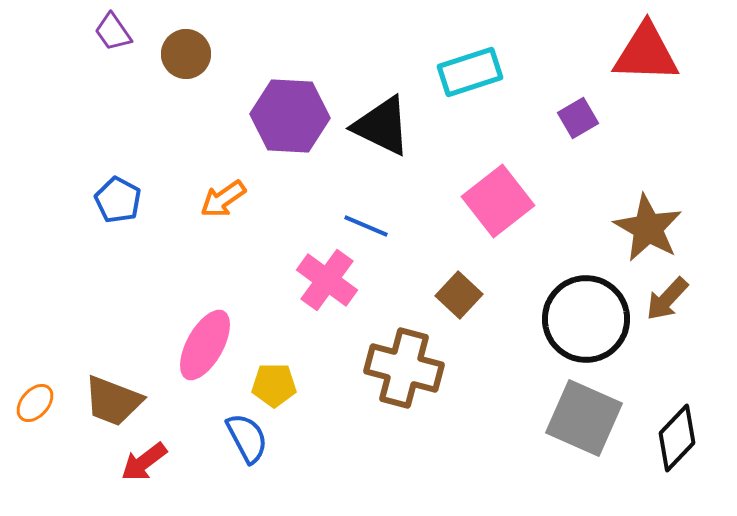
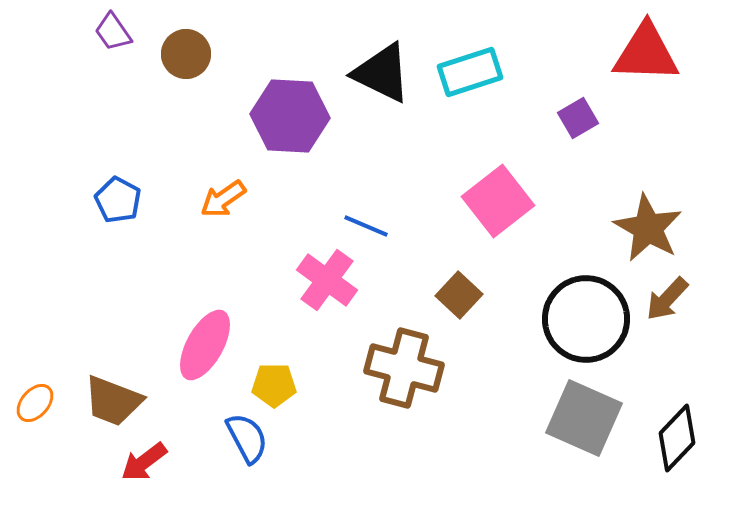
black triangle: moved 53 px up
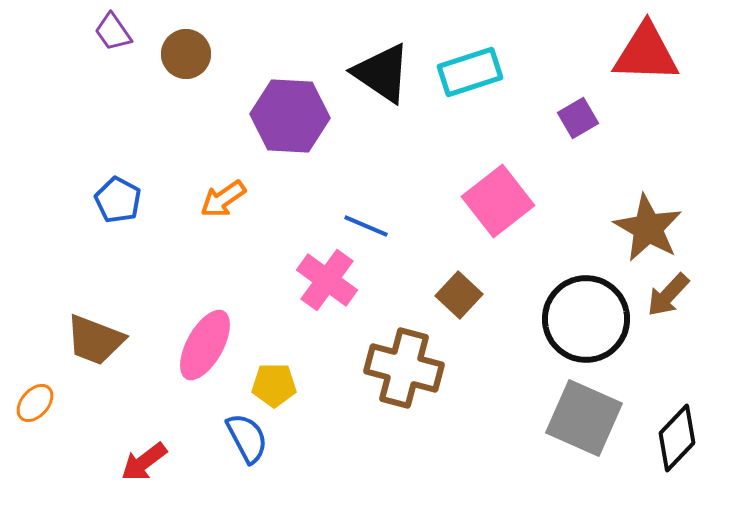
black triangle: rotated 8 degrees clockwise
brown arrow: moved 1 px right, 4 px up
brown trapezoid: moved 18 px left, 61 px up
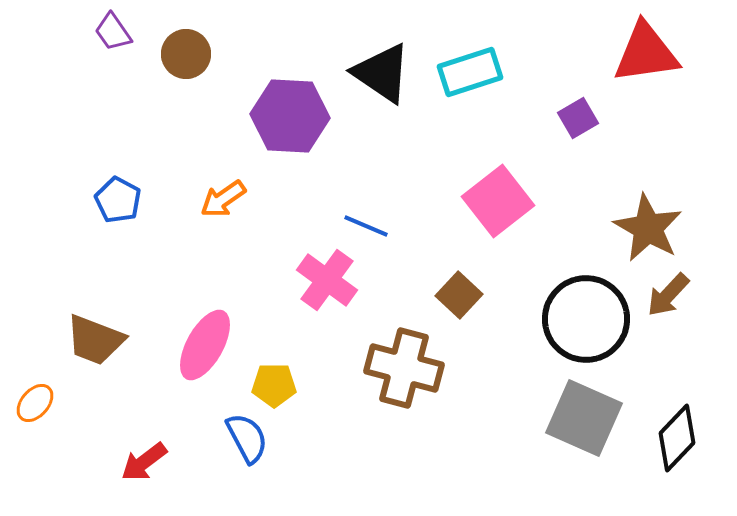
red triangle: rotated 10 degrees counterclockwise
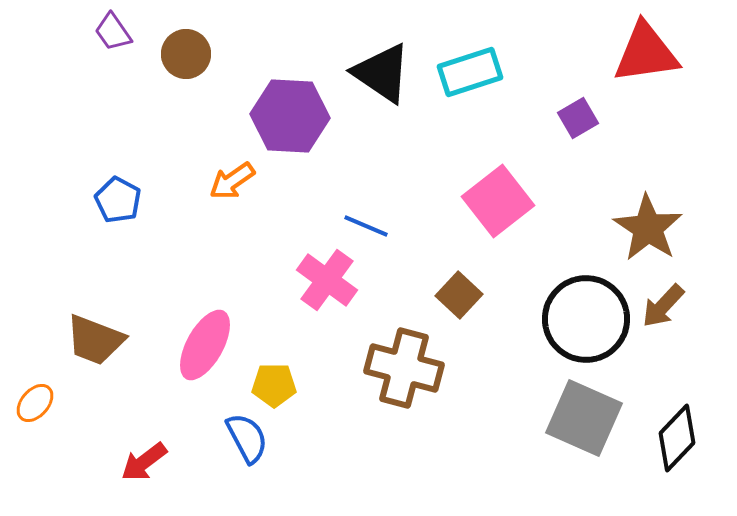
orange arrow: moved 9 px right, 18 px up
brown star: rotated 4 degrees clockwise
brown arrow: moved 5 px left, 11 px down
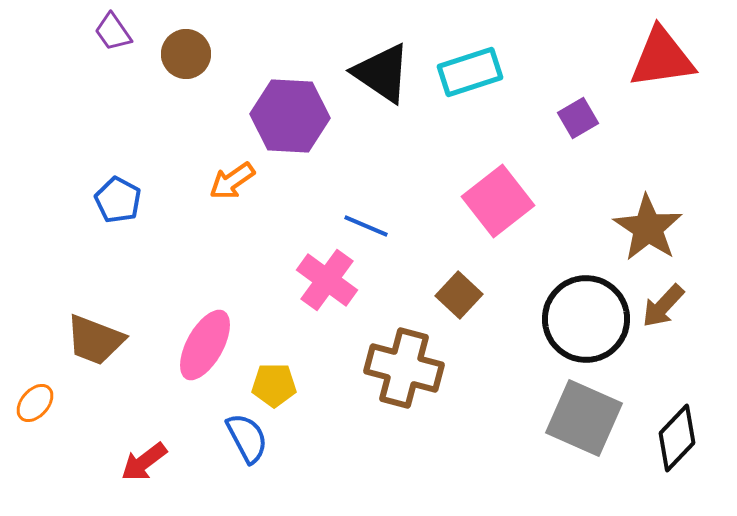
red triangle: moved 16 px right, 5 px down
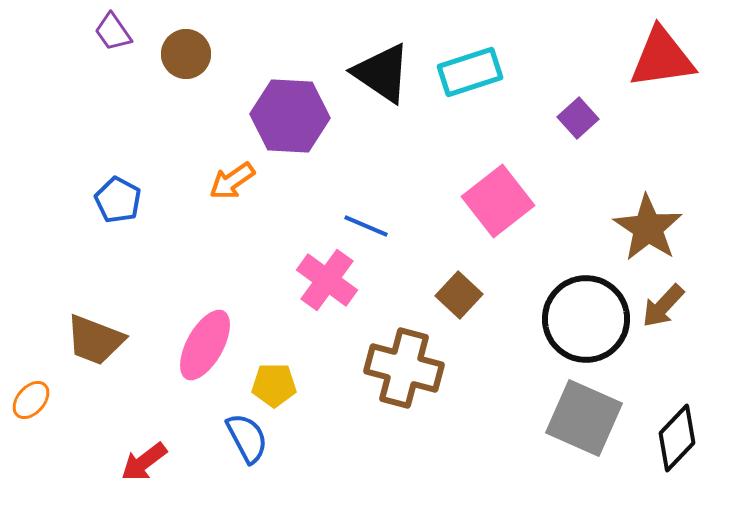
purple square: rotated 12 degrees counterclockwise
orange ellipse: moved 4 px left, 3 px up
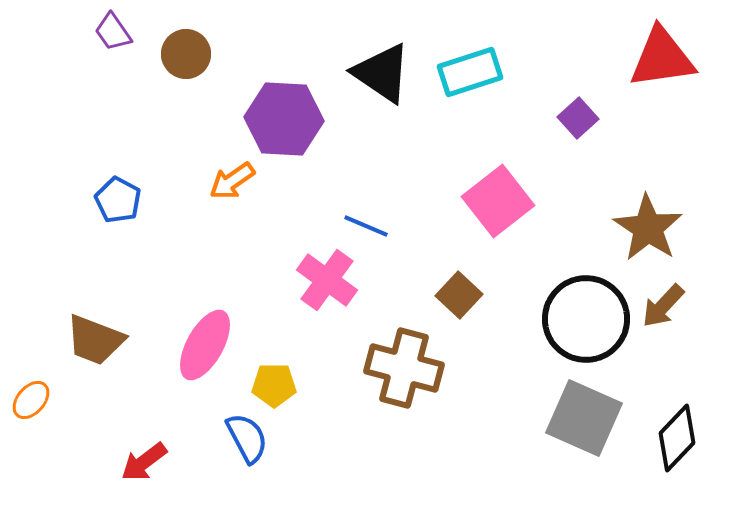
purple hexagon: moved 6 px left, 3 px down
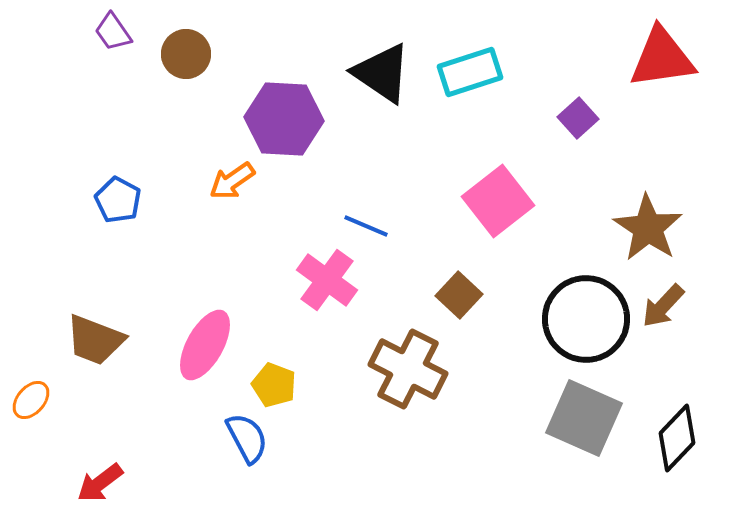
brown cross: moved 4 px right, 1 px down; rotated 12 degrees clockwise
yellow pentagon: rotated 21 degrees clockwise
red arrow: moved 44 px left, 21 px down
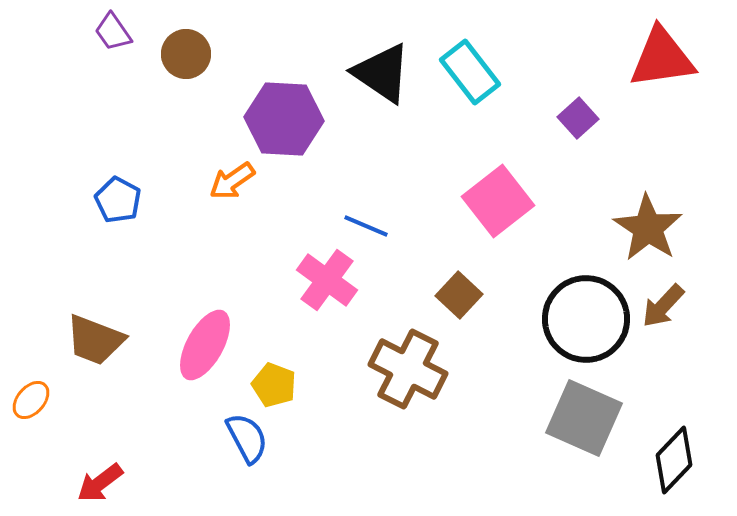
cyan rectangle: rotated 70 degrees clockwise
black diamond: moved 3 px left, 22 px down
